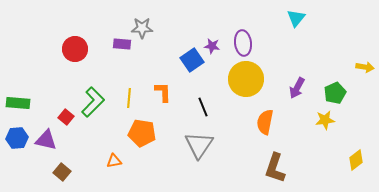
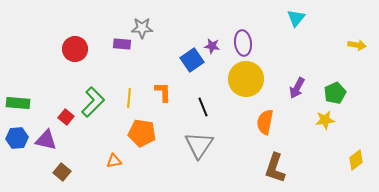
yellow arrow: moved 8 px left, 22 px up
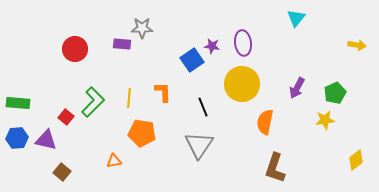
yellow circle: moved 4 px left, 5 px down
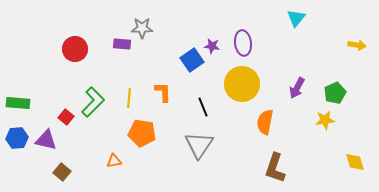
yellow diamond: moved 1 px left, 2 px down; rotated 70 degrees counterclockwise
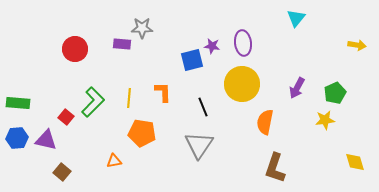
blue square: rotated 20 degrees clockwise
